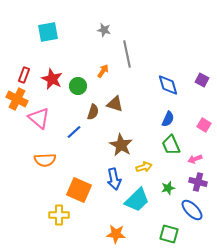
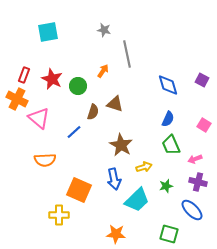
green star: moved 2 px left, 2 px up
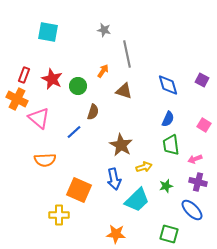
cyan square: rotated 20 degrees clockwise
brown triangle: moved 9 px right, 13 px up
green trapezoid: rotated 15 degrees clockwise
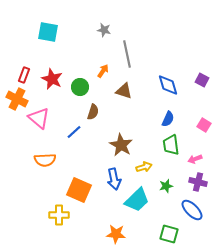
green circle: moved 2 px right, 1 px down
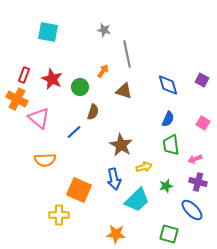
pink square: moved 1 px left, 2 px up
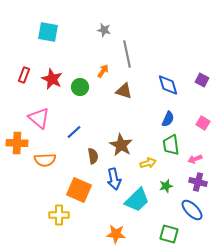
orange cross: moved 44 px down; rotated 25 degrees counterclockwise
brown semicircle: moved 44 px down; rotated 28 degrees counterclockwise
yellow arrow: moved 4 px right, 4 px up
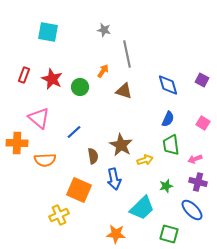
yellow arrow: moved 3 px left, 3 px up
cyan trapezoid: moved 5 px right, 8 px down
yellow cross: rotated 24 degrees counterclockwise
